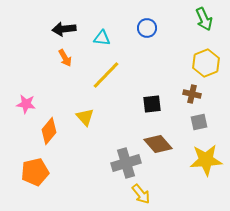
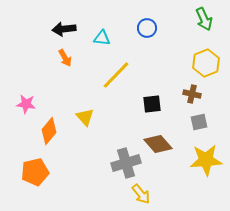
yellow line: moved 10 px right
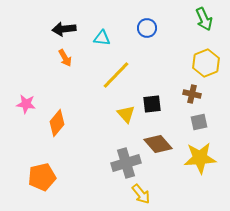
yellow triangle: moved 41 px right, 3 px up
orange diamond: moved 8 px right, 8 px up
yellow star: moved 6 px left, 2 px up
orange pentagon: moved 7 px right, 5 px down
